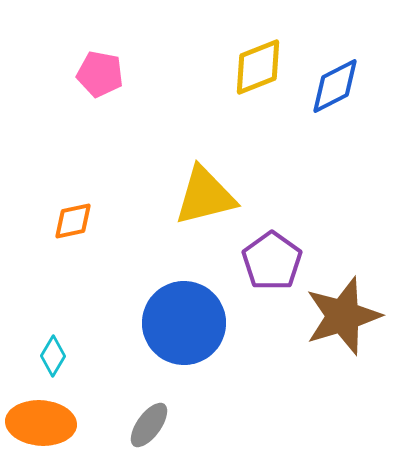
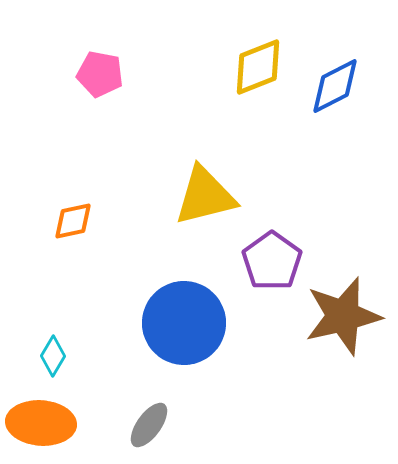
brown star: rotated 4 degrees clockwise
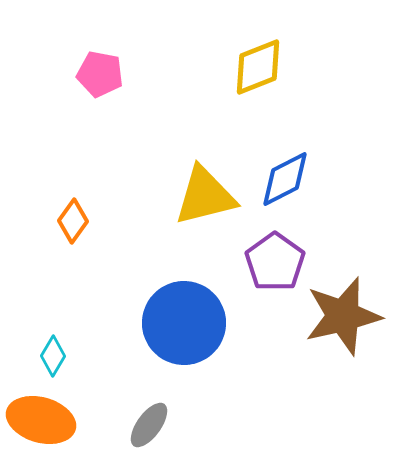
blue diamond: moved 50 px left, 93 px down
orange diamond: rotated 42 degrees counterclockwise
purple pentagon: moved 3 px right, 1 px down
orange ellipse: moved 3 px up; rotated 12 degrees clockwise
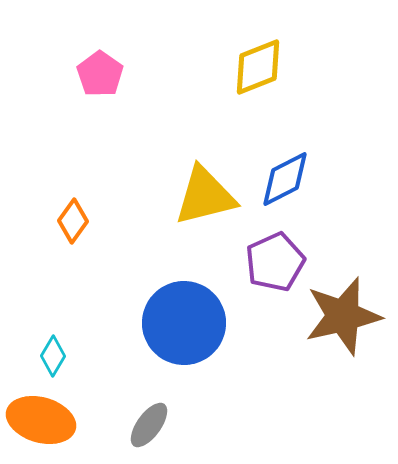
pink pentagon: rotated 24 degrees clockwise
purple pentagon: rotated 12 degrees clockwise
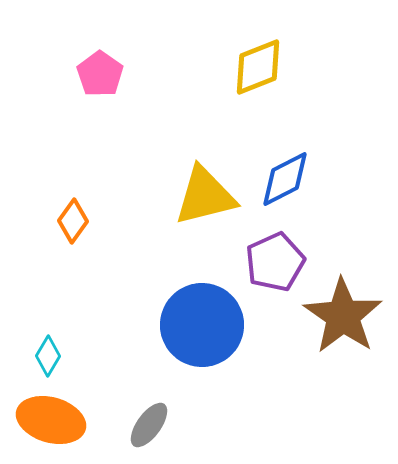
brown star: rotated 24 degrees counterclockwise
blue circle: moved 18 px right, 2 px down
cyan diamond: moved 5 px left
orange ellipse: moved 10 px right
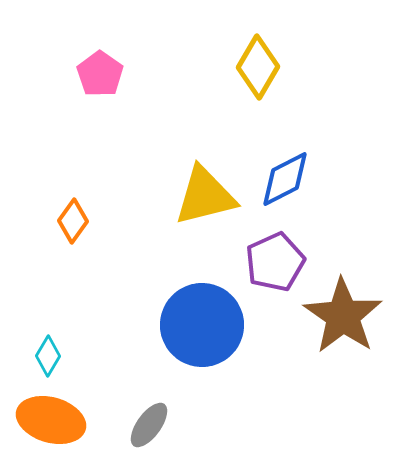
yellow diamond: rotated 38 degrees counterclockwise
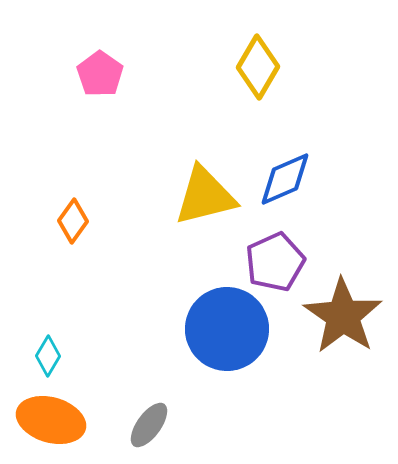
blue diamond: rotated 4 degrees clockwise
blue circle: moved 25 px right, 4 px down
